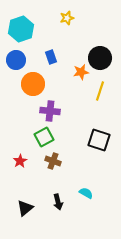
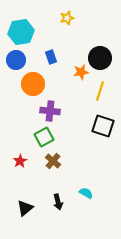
cyan hexagon: moved 3 px down; rotated 10 degrees clockwise
black square: moved 4 px right, 14 px up
brown cross: rotated 21 degrees clockwise
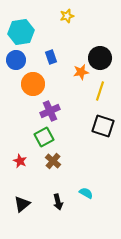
yellow star: moved 2 px up
purple cross: rotated 30 degrees counterclockwise
red star: rotated 16 degrees counterclockwise
black triangle: moved 3 px left, 4 px up
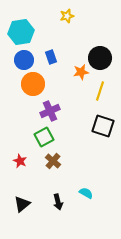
blue circle: moved 8 px right
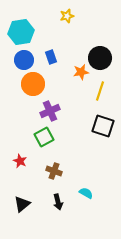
brown cross: moved 1 px right, 10 px down; rotated 21 degrees counterclockwise
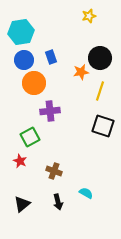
yellow star: moved 22 px right
orange circle: moved 1 px right, 1 px up
purple cross: rotated 18 degrees clockwise
green square: moved 14 px left
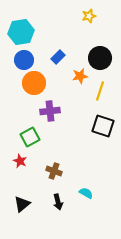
blue rectangle: moved 7 px right; rotated 64 degrees clockwise
orange star: moved 1 px left, 4 px down
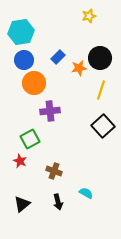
orange star: moved 1 px left, 8 px up
yellow line: moved 1 px right, 1 px up
black square: rotated 30 degrees clockwise
green square: moved 2 px down
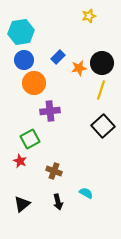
black circle: moved 2 px right, 5 px down
